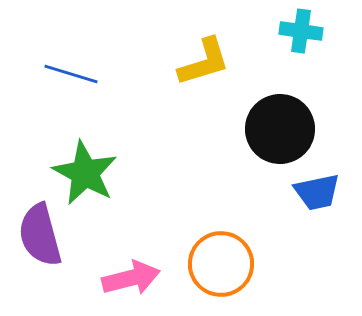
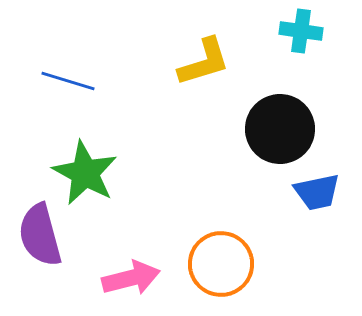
blue line: moved 3 px left, 7 px down
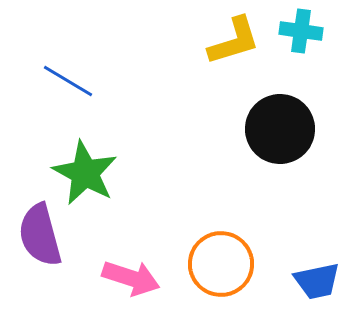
yellow L-shape: moved 30 px right, 21 px up
blue line: rotated 14 degrees clockwise
blue trapezoid: moved 89 px down
pink arrow: rotated 32 degrees clockwise
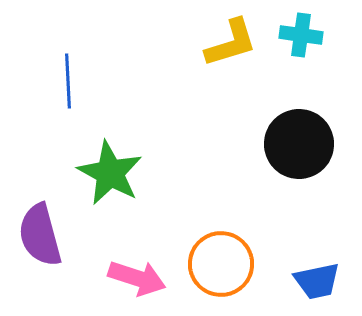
cyan cross: moved 4 px down
yellow L-shape: moved 3 px left, 2 px down
blue line: rotated 56 degrees clockwise
black circle: moved 19 px right, 15 px down
green star: moved 25 px right
pink arrow: moved 6 px right
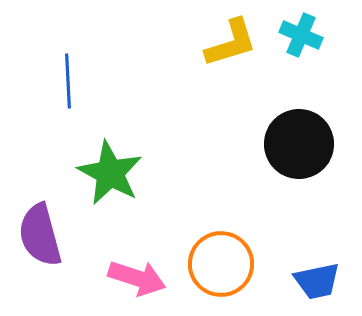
cyan cross: rotated 15 degrees clockwise
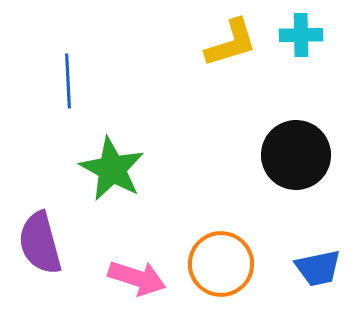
cyan cross: rotated 24 degrees counterclockwise
black circle: moved 3 px left, 11 px down
green star: moved 2 px right, 4 px up
purple semicircle: moved 8 px down
blue trapezoid: moved 1 px right, 13 px up
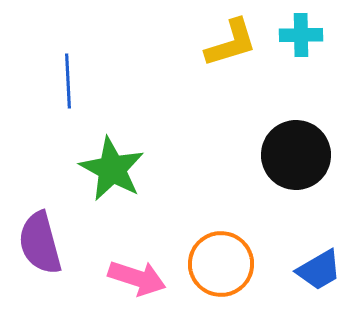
blue trapezoid: moved 1 px right, 2 px down; rotated 18 degrees counterclockwise
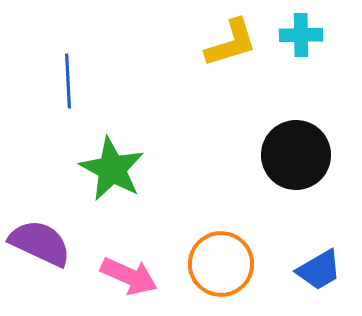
purple semicircle: rotated 130 degrees clockwise
pink arrow: moved 8 px left, 2 px up; rotated 6 degrees clockwise
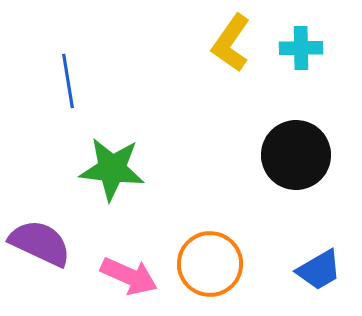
cyan cross: moved 13 px down
yellow L-shape: rotated 142 degrees clockwise
blue line: rotated 6 degrees counterclockwise
green star: rotated 22 degrees counterclockwise
orange circle: moved 11 px left
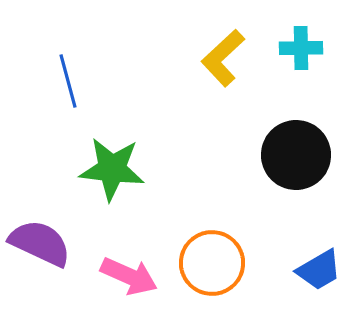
yellow L-shape: moved 8 px left, 15 px down; rotated 12 degrees clockwise
blue line: rotated 6 degrees counterclockwise
orange circle: moved 2 px right, 1 px up
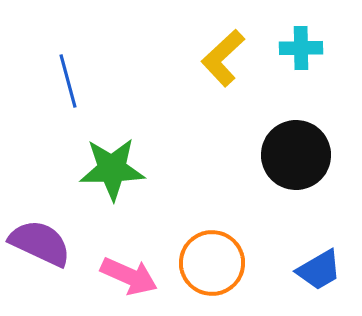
green star: rotated 8 degrees counterclockwise
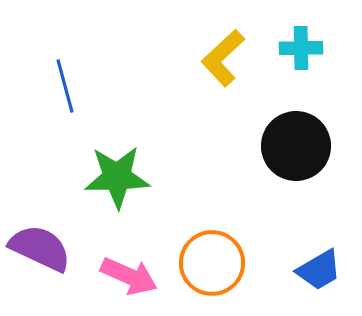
blue line: moved 3 px left, 5 px down
black circle: moved 9 px up
green star: moved 5 px right, 8 px down
purple semicircle: moved 5 px down
